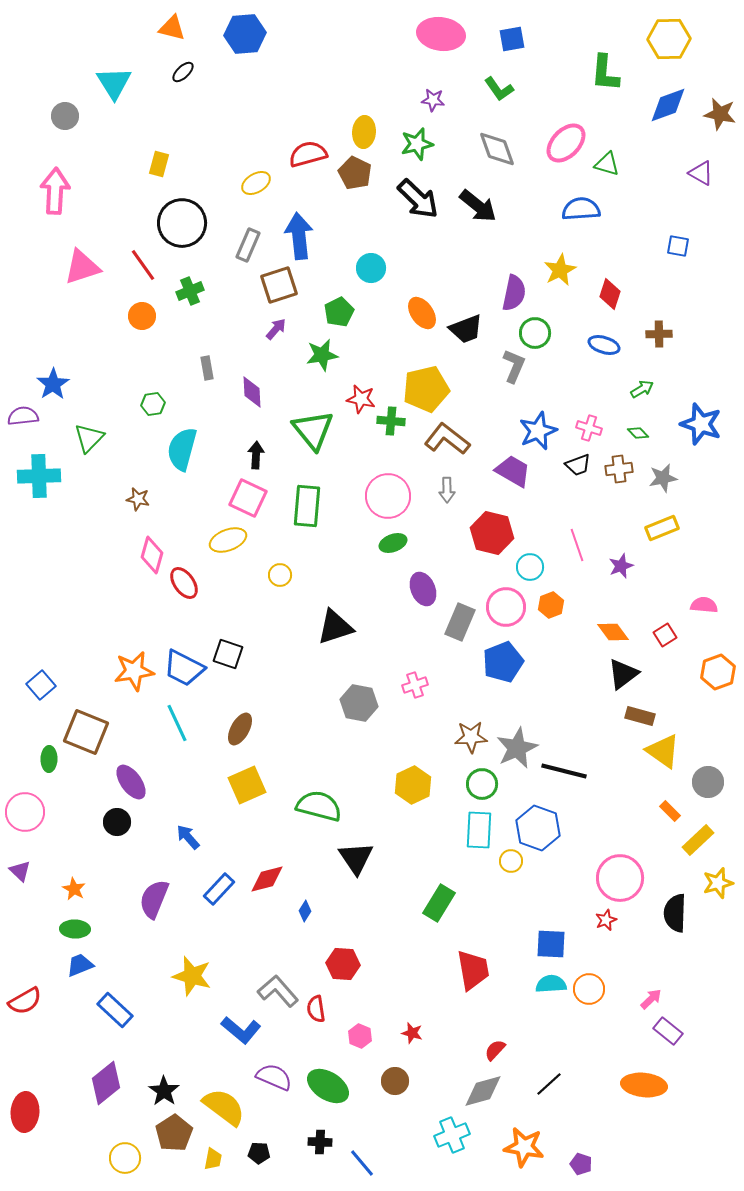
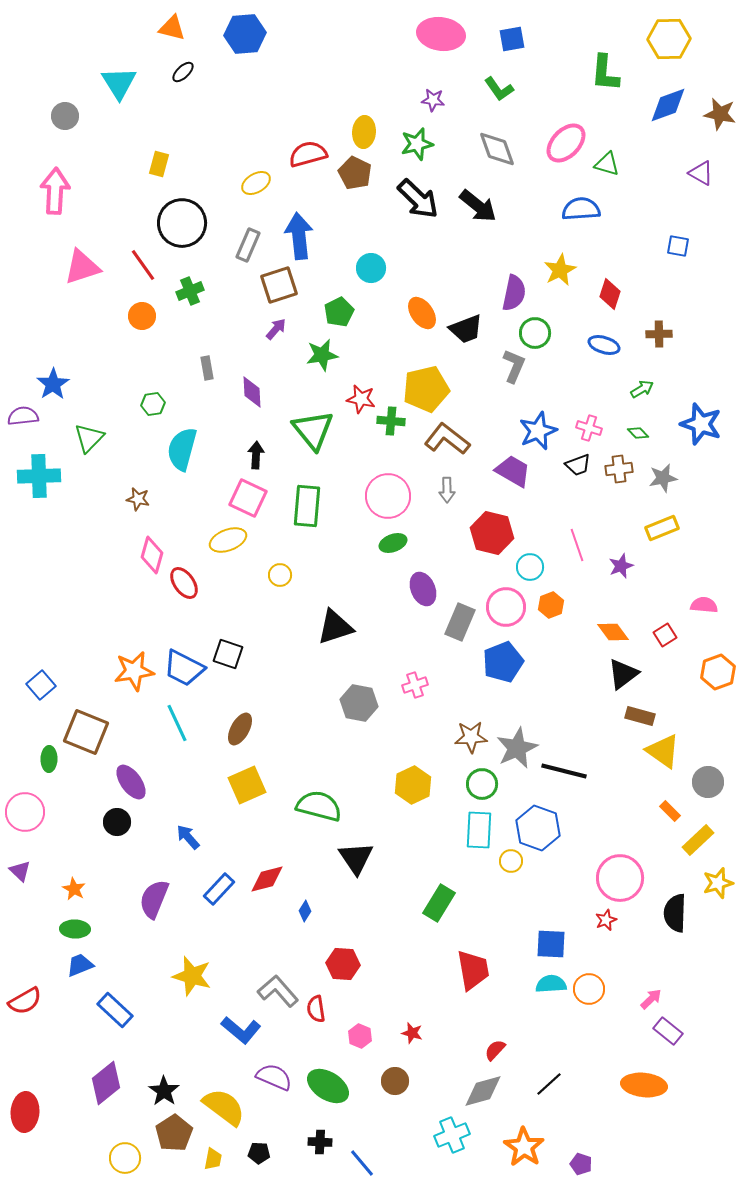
cyan triangle at (114, 83): moved 5 px right
orange star at (524, 1147): rotated 24 degrees clockwise
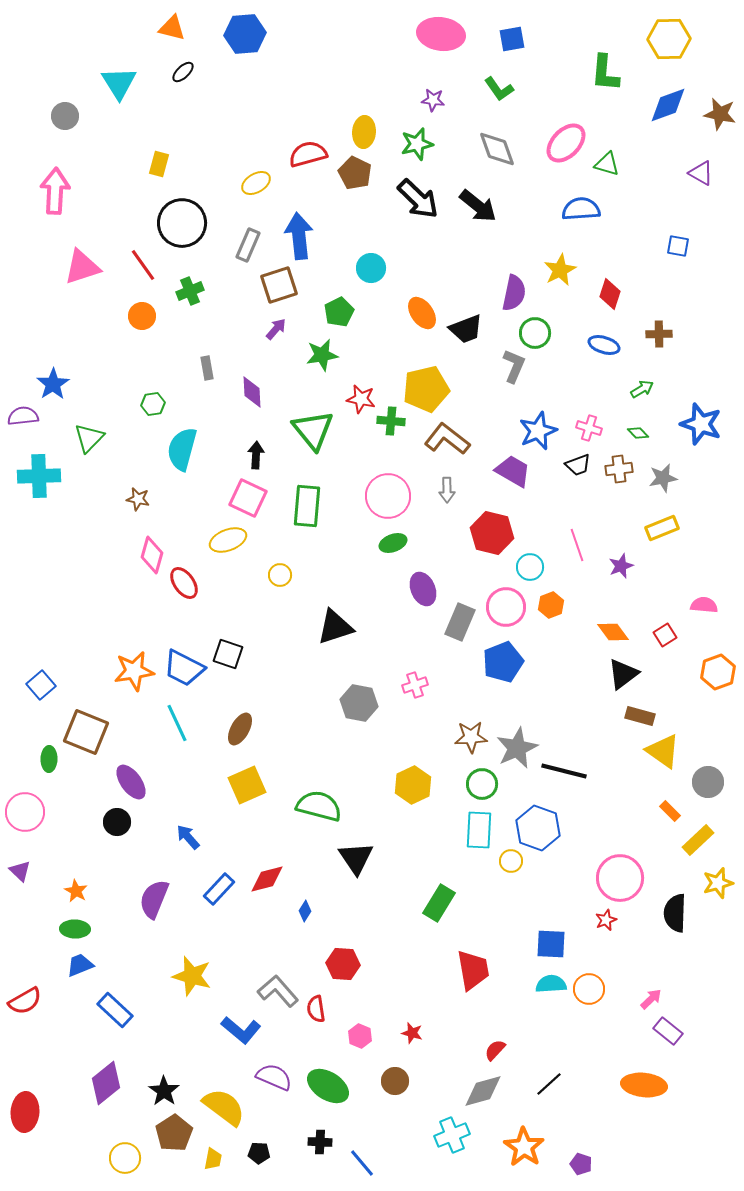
orange star at (74, 889): moved 2 px right, 2 px down
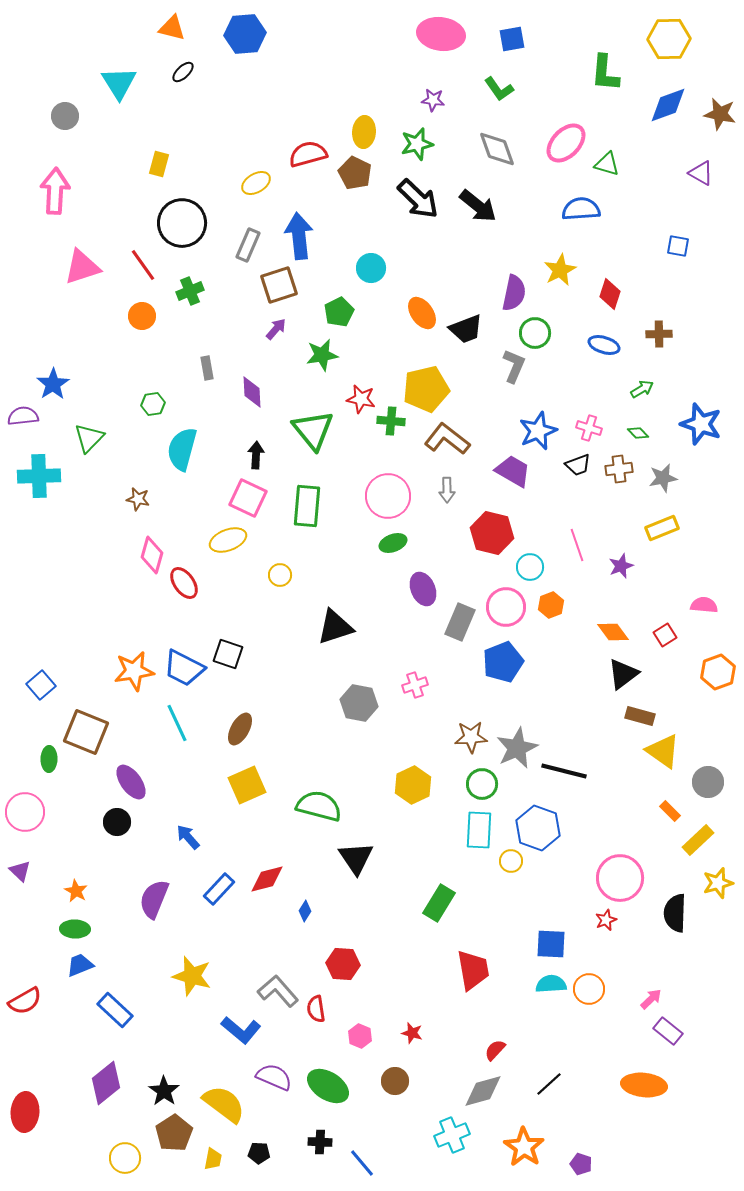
yellow semicircle at (224, 1107): moved 3 px up
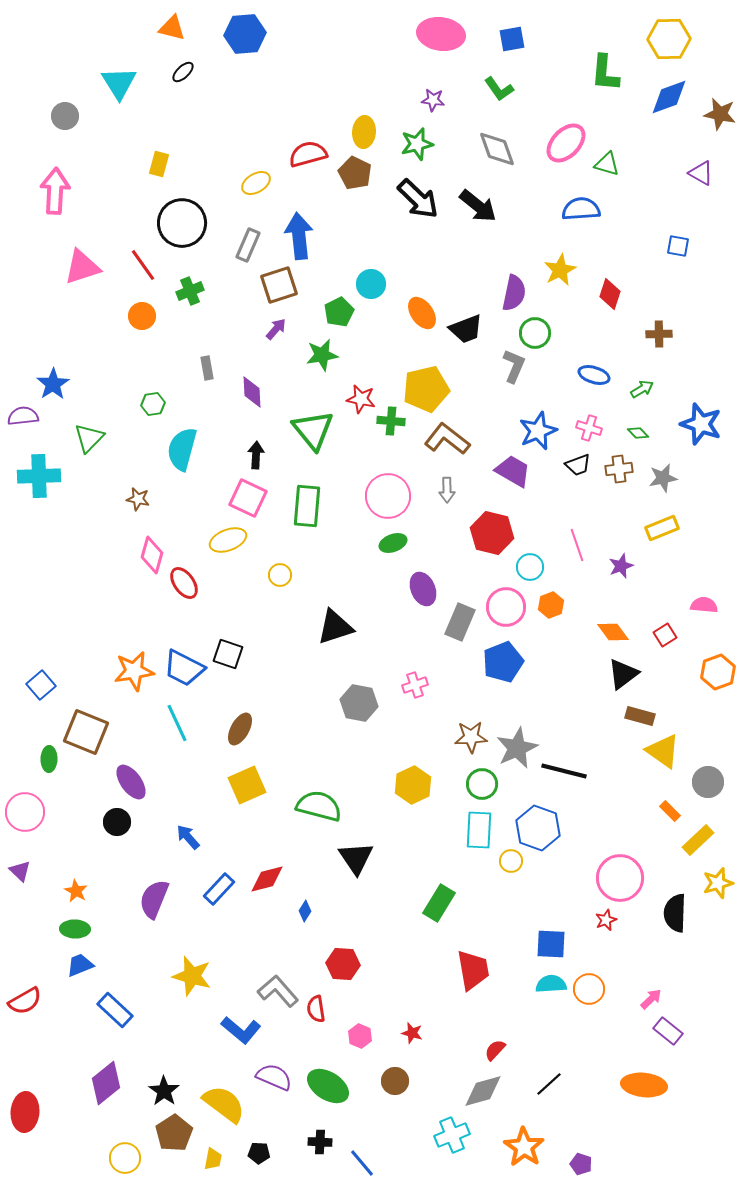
blue diamond at (668, 105): moved 1 px right, 8 px up
cyan circle at (371, 268): moved 16 px down
blue ellipse at (604, 345): moved 10 px left, 30 px down
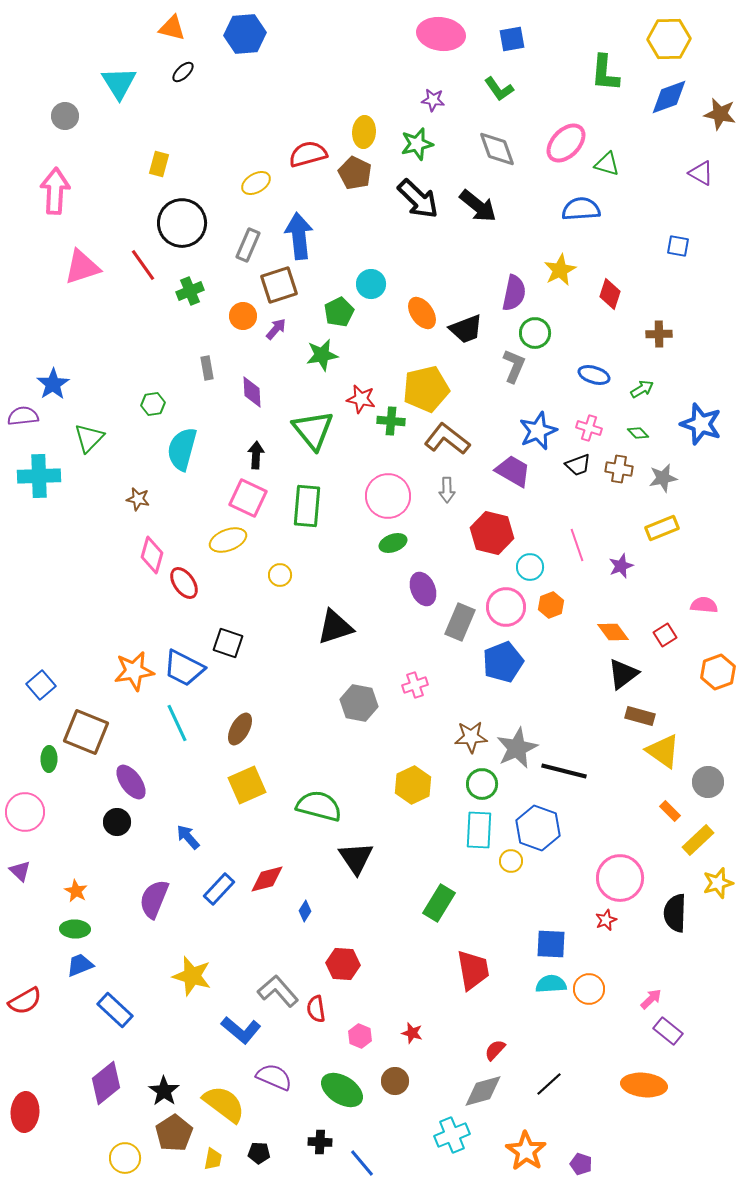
orange circle at (142, 316): moved 101 px right
brown cross at (619, 469): rotated 16 degrees clockwise
black square at (228, 654): moved 11 px up
green ellipse at (328, 1086): moved 14 px right, 4 px down
orange star at (524, 1147): moved 2 px right, 4 px down
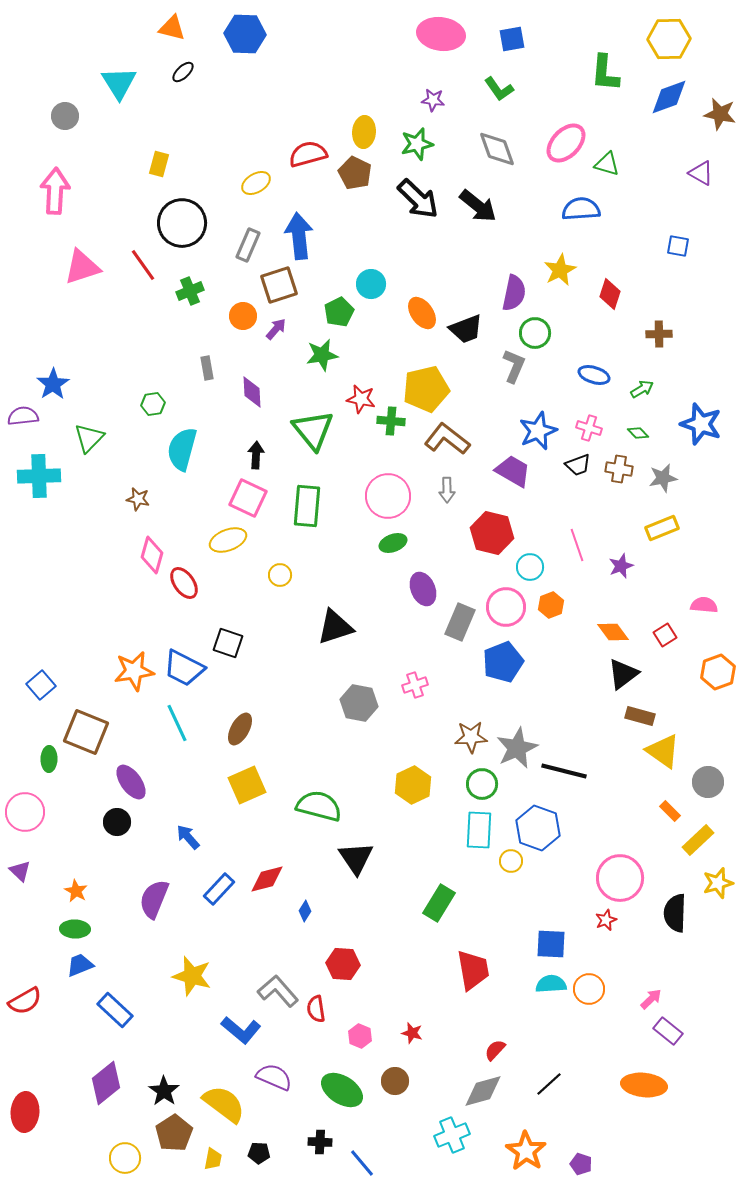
blue hexagon at (245, 34): rotated 6 degrees clockwise
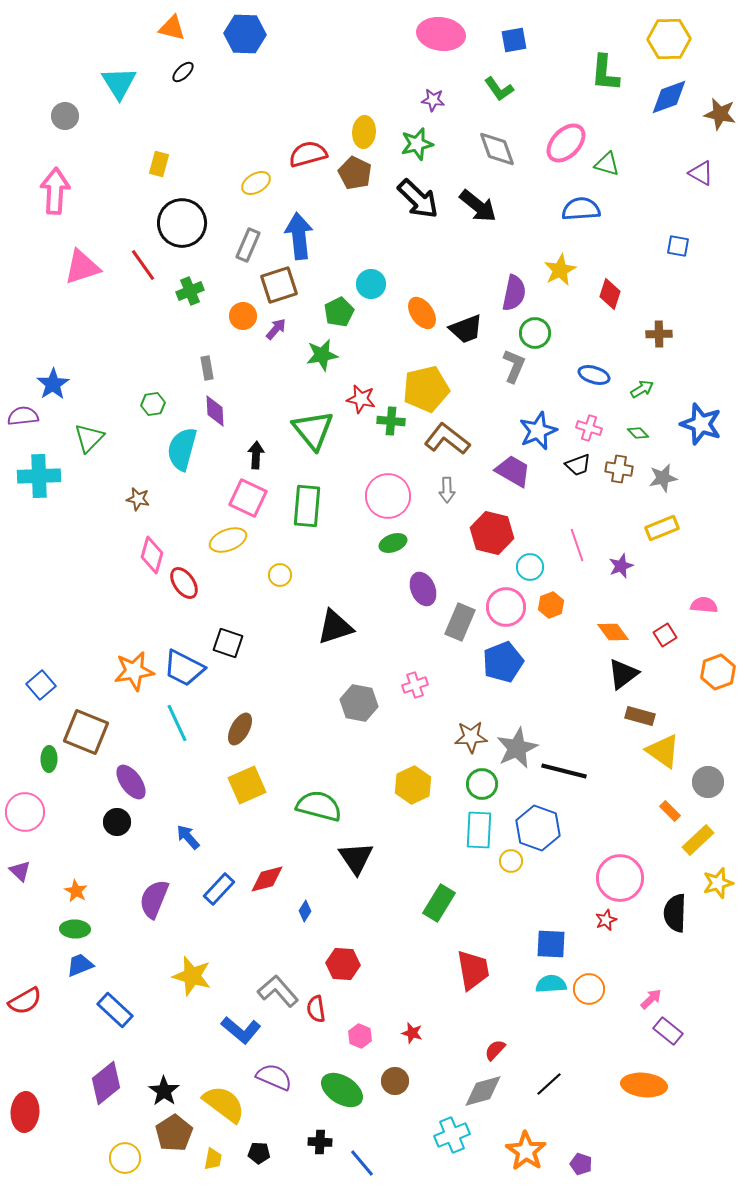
blue square at (512, 39): moved 2 px right, 1 px down
purple diamond at (252, 392): moved 37 px left, 19 px down
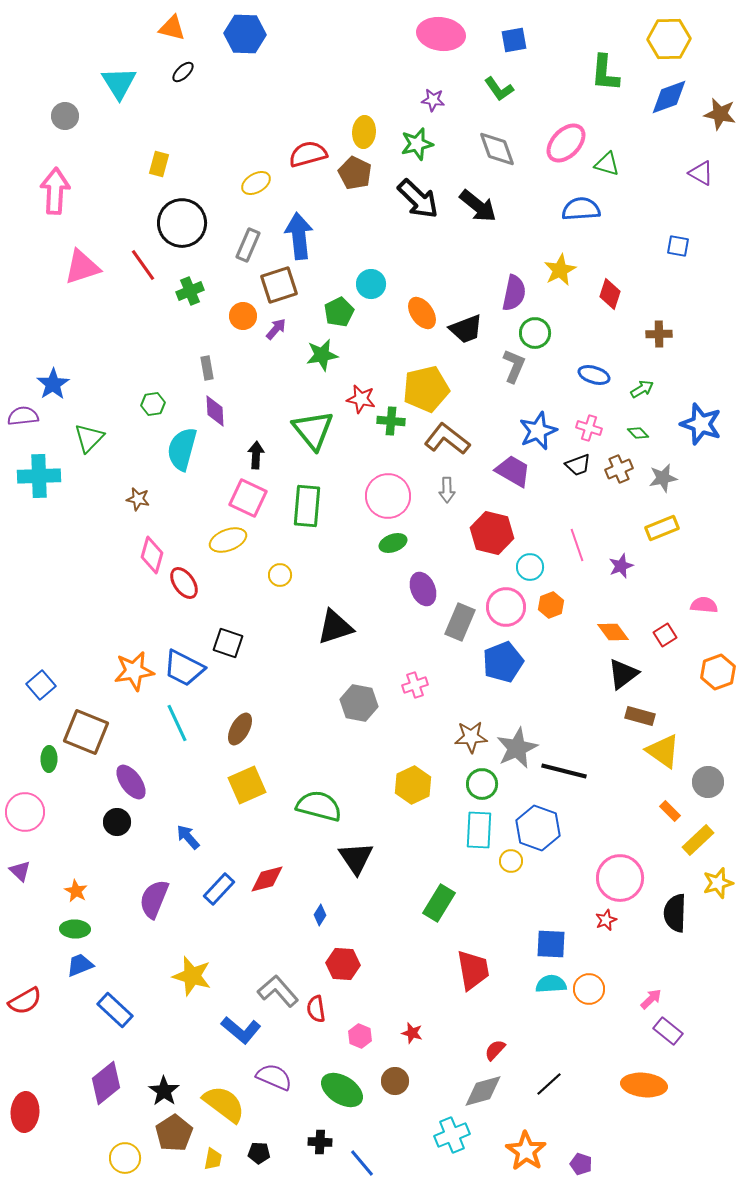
brown cross at (619, 469): rotated 32 degrees counterclockwise
blue diamond at (305, 911): moved 15 px right, 4 px down
